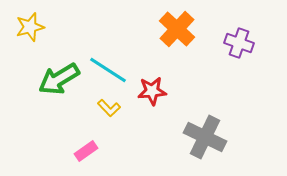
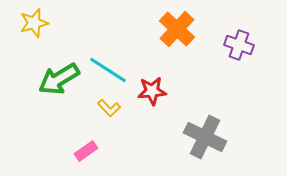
yellow star: moved 4 px right, 4 px up
purple cross: moved 2 px down
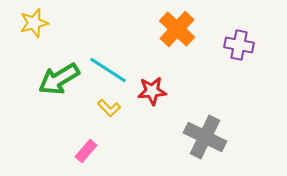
purple cross: rotated 8 degrees counterclockwise
pink rectangle: rotated 15 degrees counterclockwise
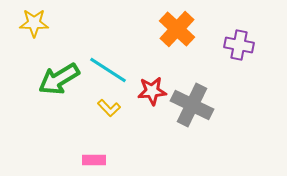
yellow star: rotated 16 degrees clockwise
gray cross: moved 13 px left, 32 px up
pink rectangle: moved 8 px right, 9 px down; rotated 50 degrees clockwise
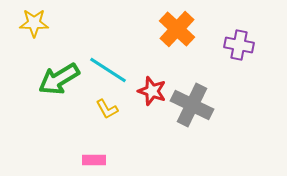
red star: rotated 24 degrees clockwise
yellow L-shape: moved 2 px left, 1 px down; rotated 15 degrees clockwise
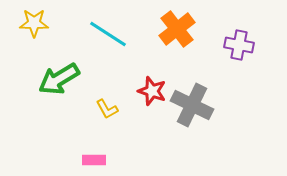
orange cross: rotated 9 degrees clockwise
cyan line: moved 36 px up
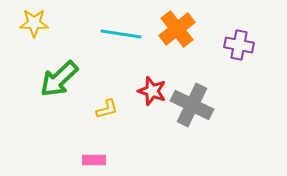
cyan line: moved 13 px right; rotated 24 degrees counterclockwise
green arrow: rotated 12 degrees counterclockwise
yellow L-shape: rotated 75 degrees counterclockwise
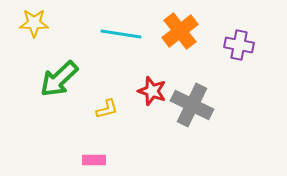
orange cross: moved 3 px right, 2 px down
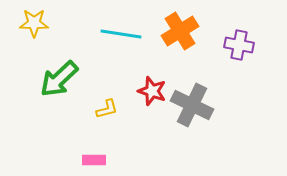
orange cross: rotated 6 degrees clockwise
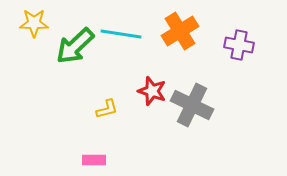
green arrow: moved 16 px right, 33 px up
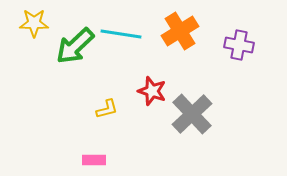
gray cross: moved 9 px down; rotated 21 degrees clockwise
